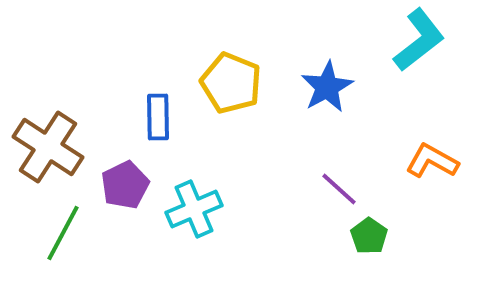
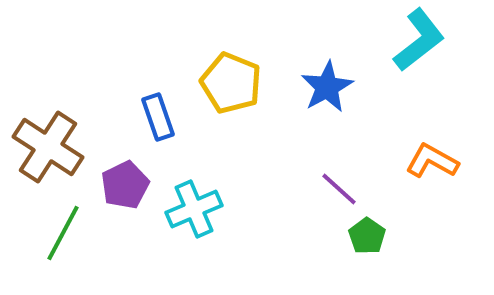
blue rectangle: rotated 18 degrees counterclockwise
green pentagon: moved 2 px left
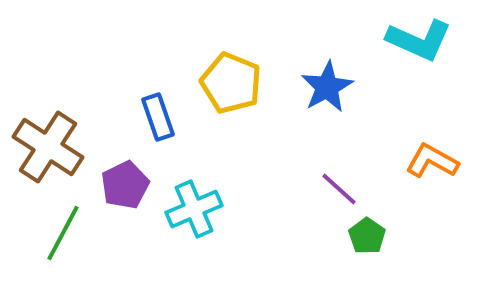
cyan L-shape: rotated 62 degrees clockwise
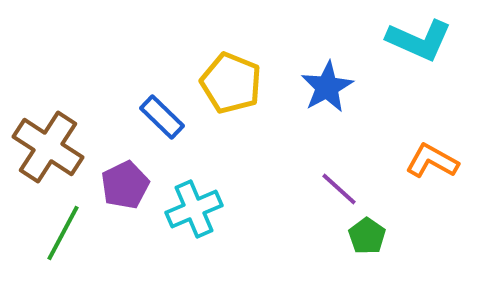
blue rectangle: moved 4 px right; rotated 27 degrees counterclockwise
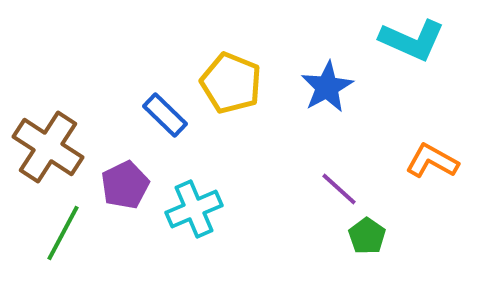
cyan L-shape: moved 7 px left
blue rectangle: moved 3 px right, 2 px up
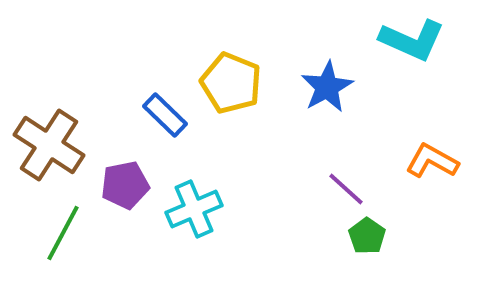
brown cross: moved 1 px right, 2 px up
purple pentagon: rotated 15 degrees clockwise
purple line: moved 7 px right
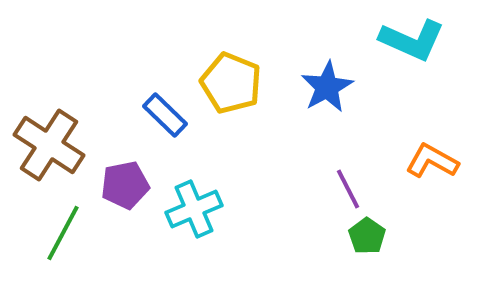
purple line: moved 2 px right; rotated 21 degrees clockwise
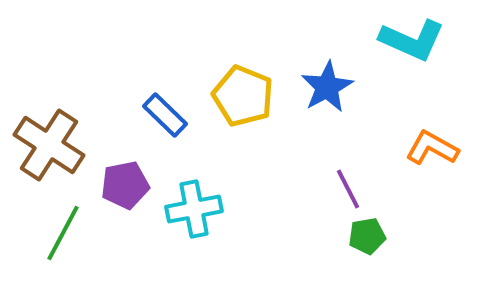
yellow pentagon: moved 12 px right, 13 px down
orange L-shape: moved 13 px up
cyan cross: rotated 12 degrees clockwise
green pentagon: rotated 27 degrees clockwise
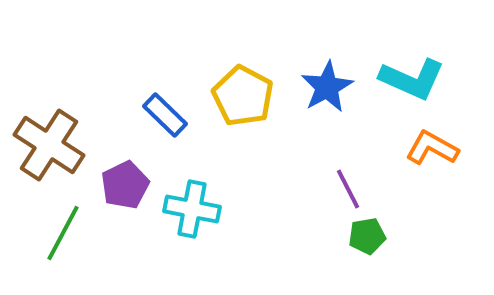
cyan L-shape: moved 39 px down
yellow pentagon: rotated 6 degrees clockwise
purple pentagon: rotated 15 degrees counterclockwise
cyan cross: moved 2 px left; rotated 22 degrees clockwise
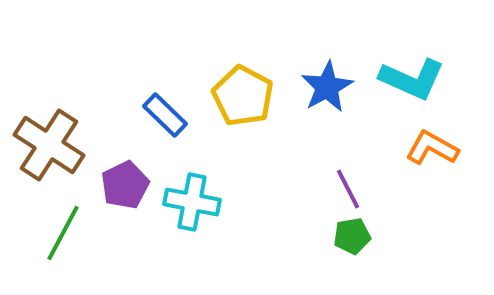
cyan cross: moved 7 px up
green pentagon: moved 15 px left
